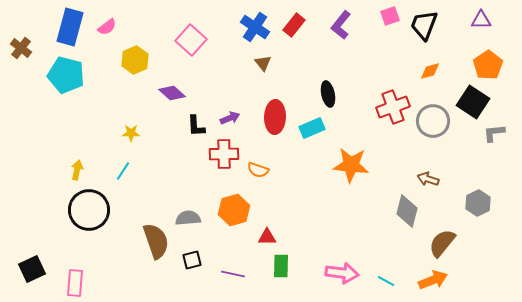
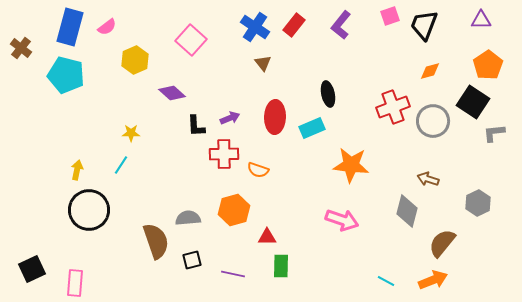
cyan line at (123, 171): moved 2 px left, 6 px up
pink arrow at (342, 273): moved 53 px up; rotated 12 degrees clockwise
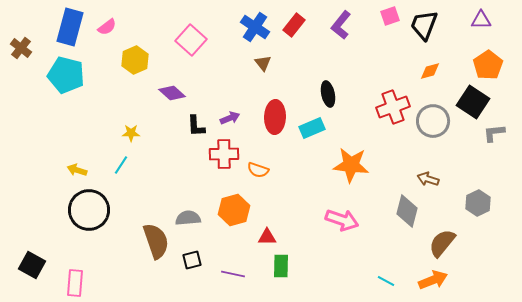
yellow arrow at (77, 170): rotated 84 degrees counterclockwise
black square at (32, 269): moved 4 px up; rotated 36 degrees counterclockwise
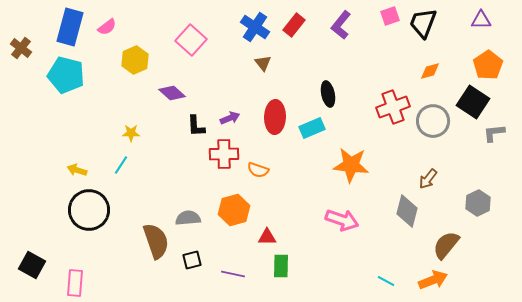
black trapezoid at (424, 25): moved 1 px left, 2 px up
brown arrow at (428, 179): rotated 70 degrees counterclockwise
brown semicircle at (442, 243): moved 4 px right, 2 px down
